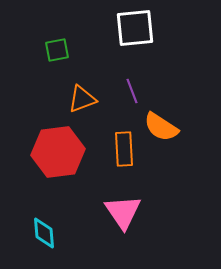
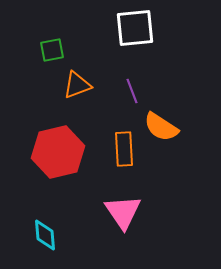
green square: moved 5 px left
orange triangle: moved 5 px left, 14 px up
red hexagon: rotated 6 degrees counterclockwise
cyan diamond: moved 1 px right, 2 px down
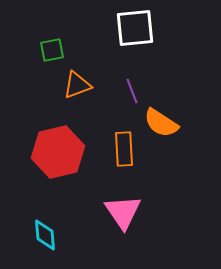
orange semicircle: moved 4 px up
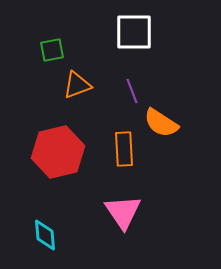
white square: moved 1 px left, 4 px down; rotated 6 degrees clockwise
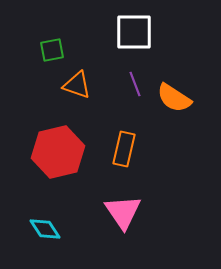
orange triangle: rotated 40 degrees clockwise
purple line: moved 3 px right, 7 px up
orange semicircle: moved 13 px right, 25 px up
orange rectangle: rotated 16 degrees clockwise
cyan diamond: moved 6 px up; rotated 28 degrees counterclockwise
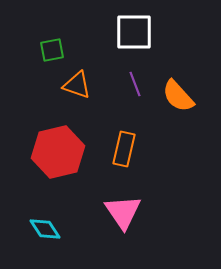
orange semicircle: moved 4 px right, 2 px up; rotated 15 degrees clockwise
